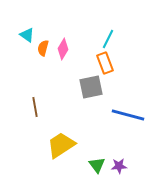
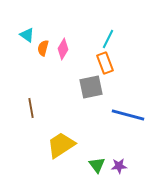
brown line: moved 4 px left, 1 px down
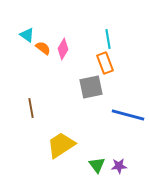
cyan line: rotated 36 degrees counterclockwise
orange semicircle: rotated 112 degrees clockwise
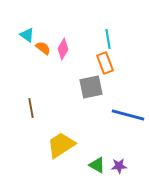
green triangle: rotated 24 degrees counterclockwise
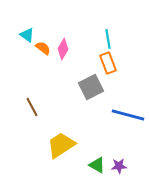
orange rectangle: moved 3 px right
gray square: rotated 15 degrees counterclockwise
brown line: moved 1 px right, 1 px up; rotated 18 degrees counterclockwise
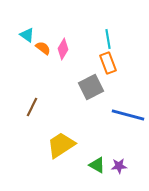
brown line: rotated 54 degrees clockwise
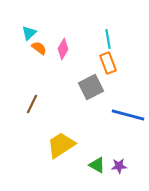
cyan triangle: moved 2 px right, 2 px up; rotated 42 degrees clockwise
orange semicircle: moved 4 px left
brown line: moved 3 px up
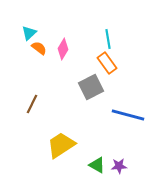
orange rectangle: moved 1 px left; rotated 15 degrees counterclockwise
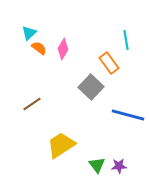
cyan line: moved 18 px right, 1 px down
orange rectangle: moved 2 px right
gray square: rotated 20 degrees counterclockwise
brown line: rotated 30 degrees clockwise
green triangle: rotated 24 degrees clockwise
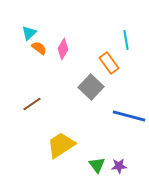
blue line: moved 1 px right, 1 px down
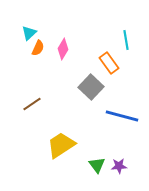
orange semicircle: moved 1 px left; rotated 77 degrees clockwise
blue line: moved 7 px left
